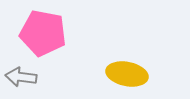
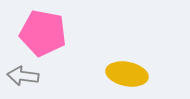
gray arrow: moved 2 px right, 1 px up
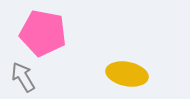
gray arrow: moved 1 px down; rotated 52 degrees clockwise
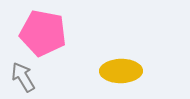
yellow ellipse: moved 6 px left, 3 px up; rotated 12 degrees counterclockwise
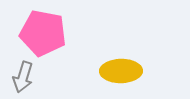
gray arrow: rotated 132 degrees counterclockwise
